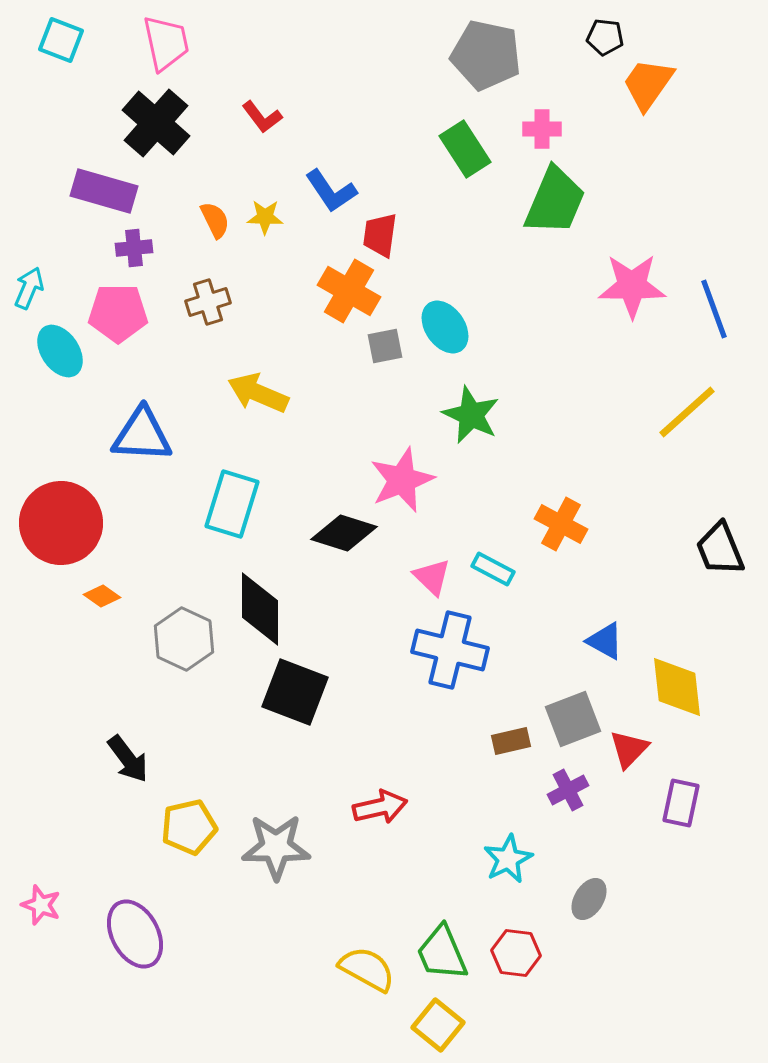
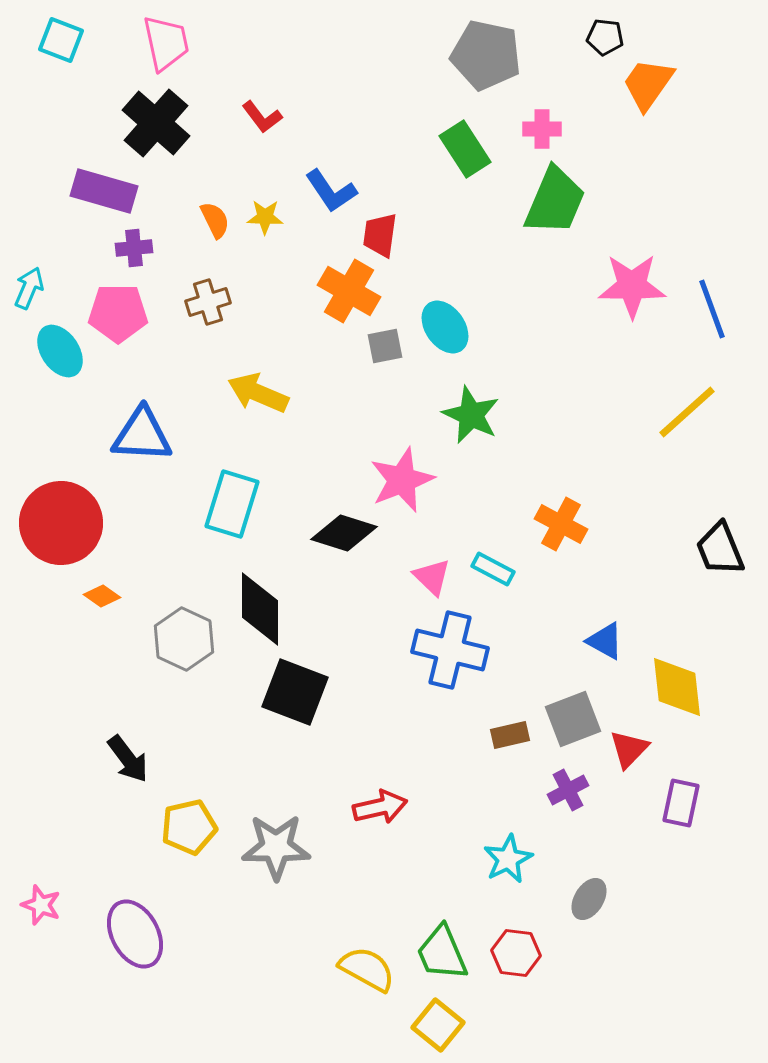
blue line at (714, 309): moved 2 px left
brown rectangle at (511, 741): moved 1 px left, 6 px up
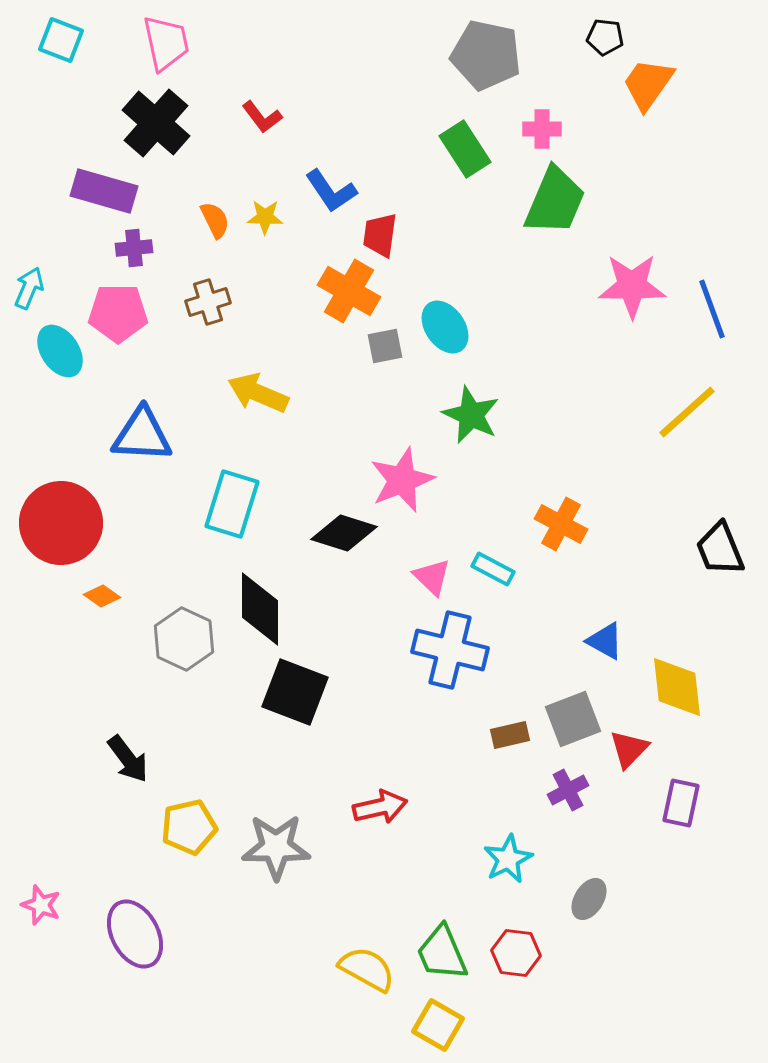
yellow square at (438, 1025): rotated 9 degrees counterclockwise
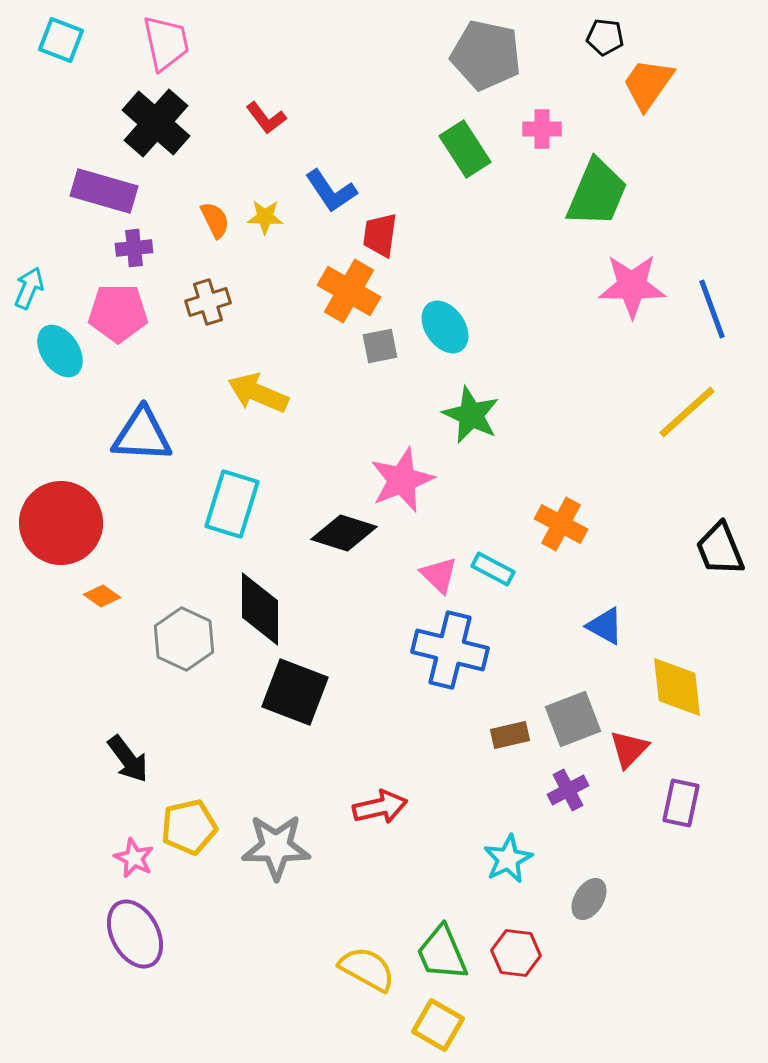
red L-shape at (262, 117): moved 4 px right, 1 px down
green trapezoid at (555, 201): moved 42 px right, 8 px up
gray square at (385, 346): moved 5 px left
pink triangle at (432, 577): moved 7 px right, 2 px up
blue triangle at (605, 641): moved 15 px up
pink star at (41, 905): moved 93 px right, 47 px up; rotated 6 degrees clockwise
